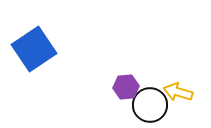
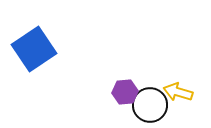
purple hexagon: moved 1 px left, 5 px down
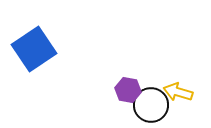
purple hexagon: moved 3 px right, 2 px up; rotated 15 degrees clockwise
black circle: moved 1 px right
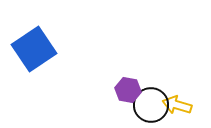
yellow arrow: moved 1 px left, 13 px down
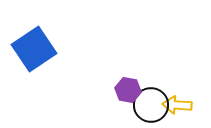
yellow arrow: rotated 12 degrees counterclockwise
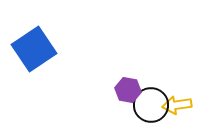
yellow arrow: rotated 12 degrees counterclockwise
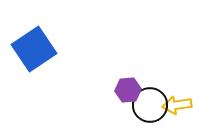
purple hexagon: rotated 15 degrees counterclockwise
black circle: moved 1 px left
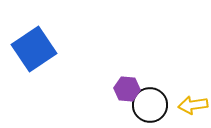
purple hexagon: moved 1 px left, 1 px up; rotated 10 degrees clockwise
yellow arrow: moved 16 px right
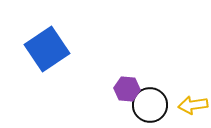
blue square: moved 13 px right
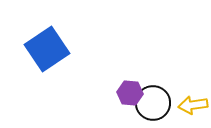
purple hexagon: moved 3 px right, 4 px down
black circle: moved 3 px right, 2 px up
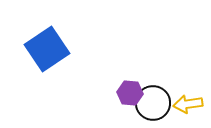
yellow arrow: moved 5 px left, 1 px up
